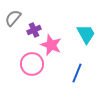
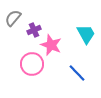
blue line: rotated 66 degrees counterclockwise
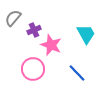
pink circle: moved 1 px right, 5 px down
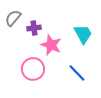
purple cross: moved 2 px up; rotated 16 degrees clockwise
cyan trapezoid: moved 3 px left
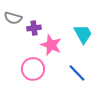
gray semicircle: rotated 114 degrees counterclockwise
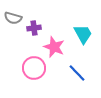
pink star: moved 3 px right, 2 px down
pink circle: moved 1 px right, 1 px up
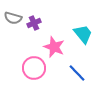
purple cross: moved 5 px up; rotated 16 degrees counterclockwise
cyan trapezoid: rotated 10 degrees counterclockwise
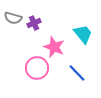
pink circle: moved 3 px right
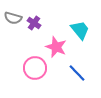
purple cross: rotated 32 degrees counterclockwise
cyan trapezoid: moved 3 px left, 4 px up
pink star: moved 2 px right
pink circle: moved 2 px left
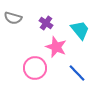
purple cross: moved 12 px right
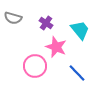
pink circle: moved 2 px up
